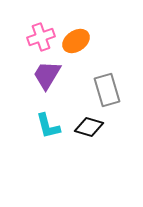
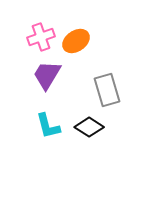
black diamond: rotated 16 degrees clockwise
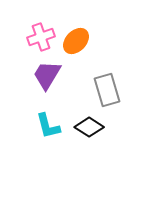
orange ellipse: rotated 12 degrees counterclockwise
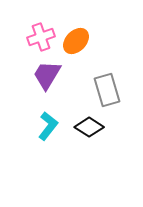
cyan L-shape: rotated 128 degrees counterclockwise
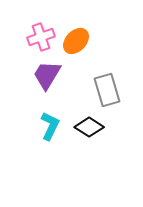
cyan L-shape: moved 2 px right; rotated 12 degrees counterclockwise
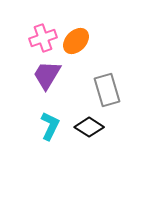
pink cross: moved 2 px right, 1 px down
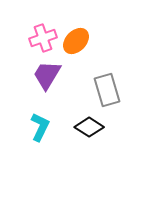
cyan L-shape: moved 10 px left, 1 px down
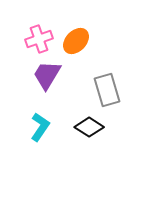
pink cross: moved 4 px left, 1 px down
cyan L-shape: rotated 8 degrees clockwise
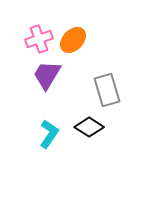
orange ellipse: moved 3 px left, 1 px up
cyan L-shape: moved 9 px right, 7 px down
